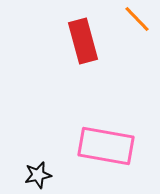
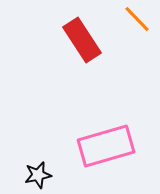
red rectangle: moved 1 px left, 1 px up; rotated 18 degrees counterclockwise
pink rectangle: rotated 26 degrees counterclockwise
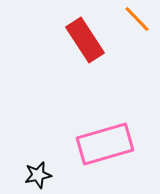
red rectangle: moved 3 px right
pink rectangle: moved 1 px left, 2 px up
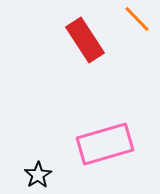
black star: rotated 20 degrees counterclockwise
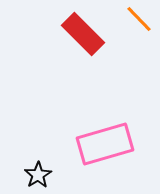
orange line: moved 2 px right
red rectangle: moved 2 px left, 6 px up; rotated 12 degrees counterclockwise
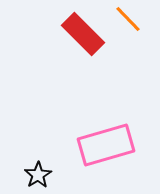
orange line: moved 11 px left
pink rectangle: moved 1 px right, 1 px down
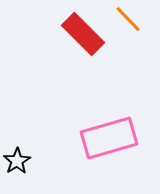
pink rectangle: moved 3 px right, 7 px up
black star: moved 21 px left, 14 px up
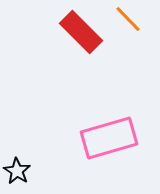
red rectangle: moved 2 px left, 2 px up
black star: moved 10 px down; rotated 8 degrees counterclockwise
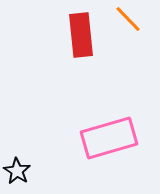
red rectangle: moved 3 px down; rotated 39 degrees clockwise
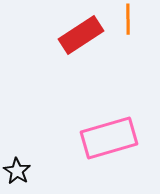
orange line: rotated 44 degrees clockwise
red rectangle: rotated 63 degrees clockwise
